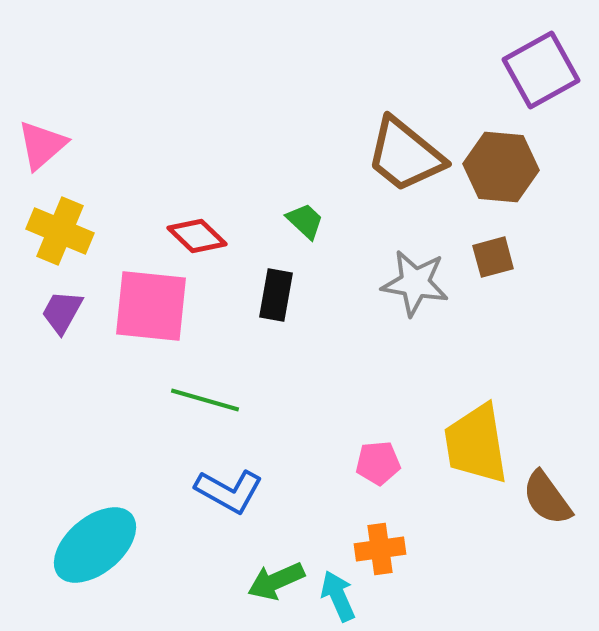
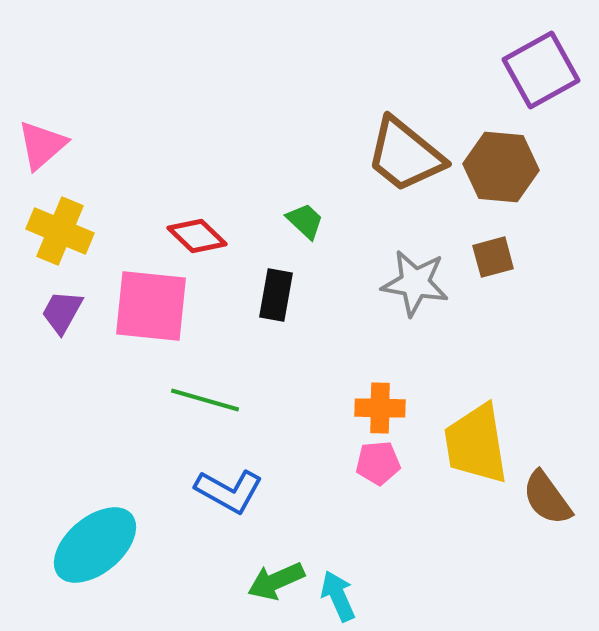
orange cross: moved 141 px up; rotated 9 degrees clockwise
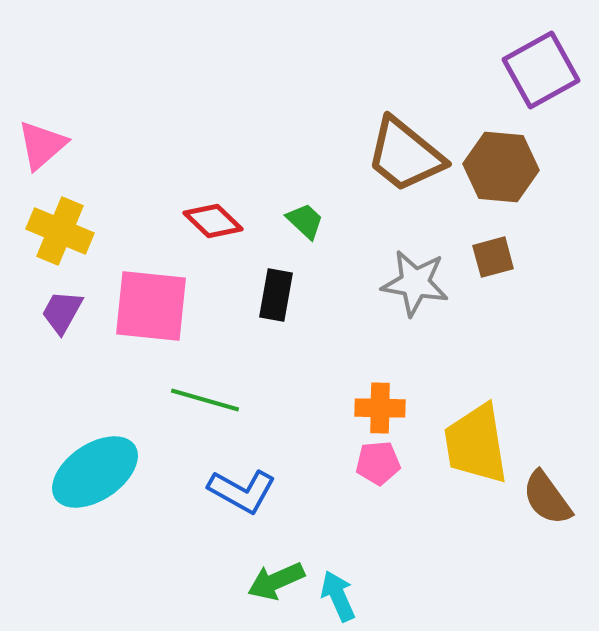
red diamond: moved 16 px right, 15 px up
blue L-shape: moved 13 px right
cyan ellipse: moved 73 px up; rotated 6 degrees clockwise
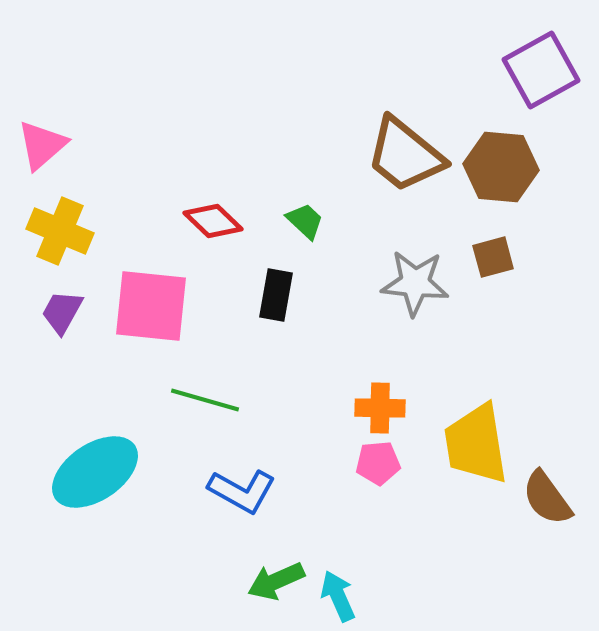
gray star: rotated 4 degrees counterclockwise
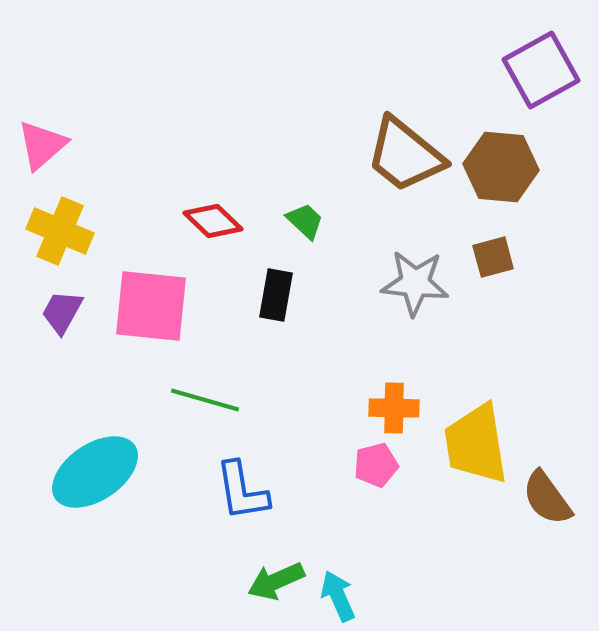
orange cross: moved 14 px right
pink pentagon: moved 2 px left, 2 px down; rotated 9 degrees counterclockwise
blue L-shape: rotated 52 degrees clockwise
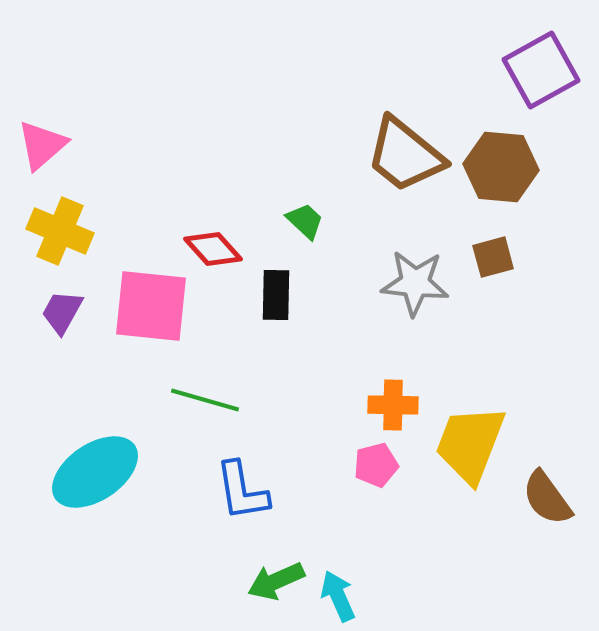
red diamond: moved 28 px down; rotated 4 degrees clockwise
black rectangle: rotated 9 degrees counterclockwise
orange cross: moved 1 px left, 3 px up
yellow trapezoid: moved 6 px left; rotated 30 degrees clockwise
